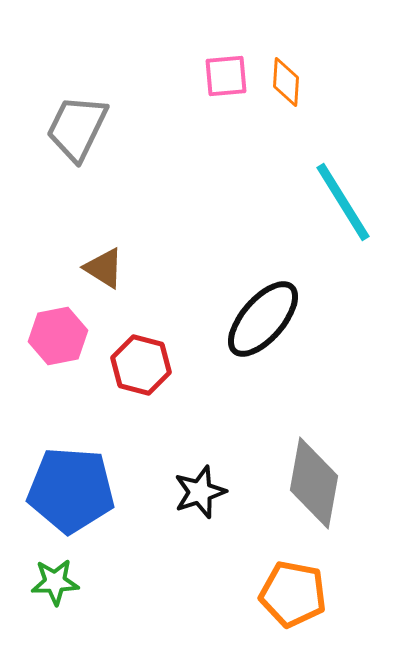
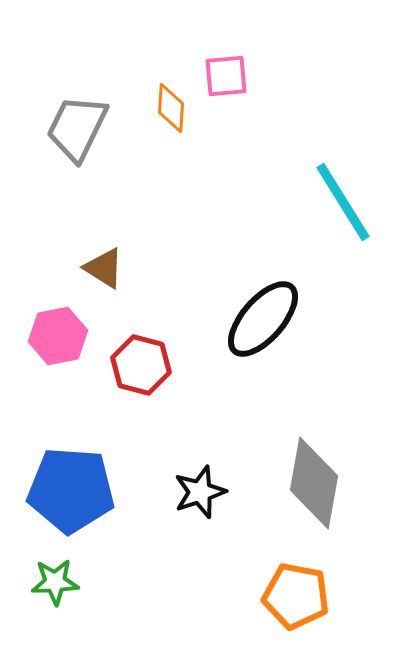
orange diamond: moved 115 px left, 26 px down
orange pentagon: moved 3 px right, 2 px down
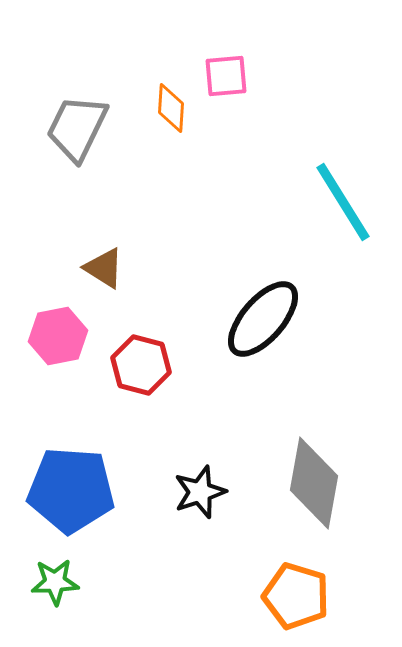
orange pentagon: rotated 6 degrees clockwise
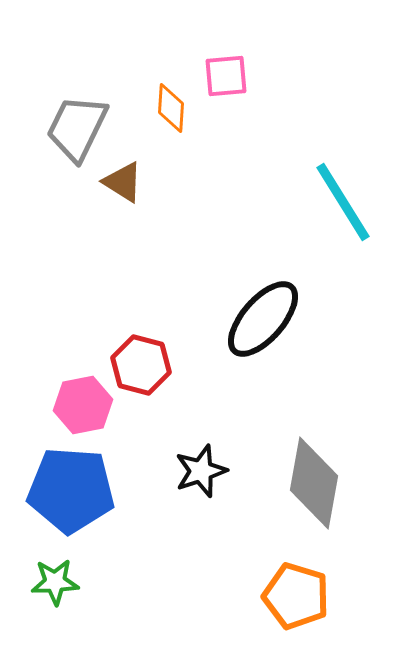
brown triangle: moved 19 px right, 86 px up
pink hexagon: moved 25 px right, 69 px down
black star: moved 1 px right, 21 px up
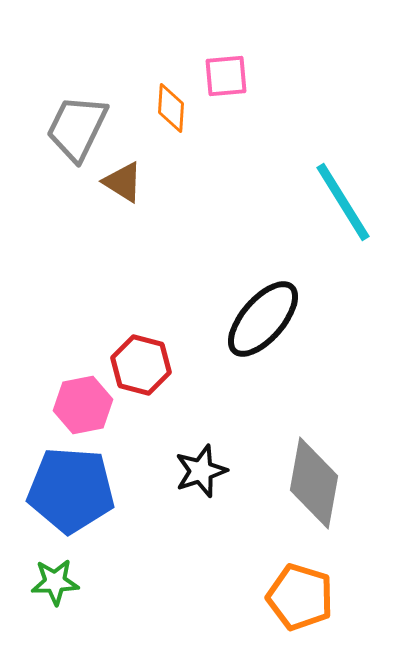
orange pentagon: moved 4 px right, 1 px down
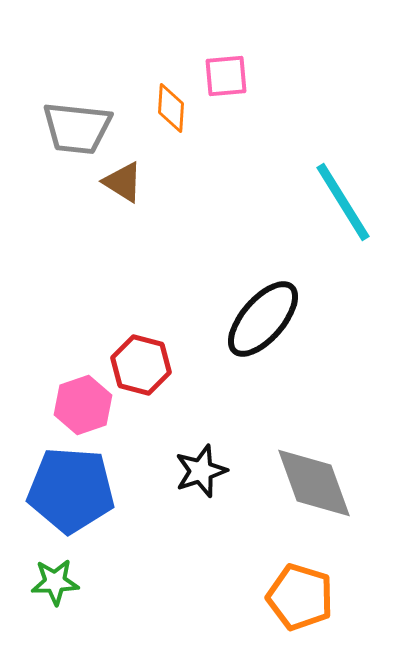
gray trapezoid: rotated 110 degrees counterclockwise
pink hexagon: rotated 8 degrees counterclockwise
gray diamond: rotated 30 degrees counterclockwise
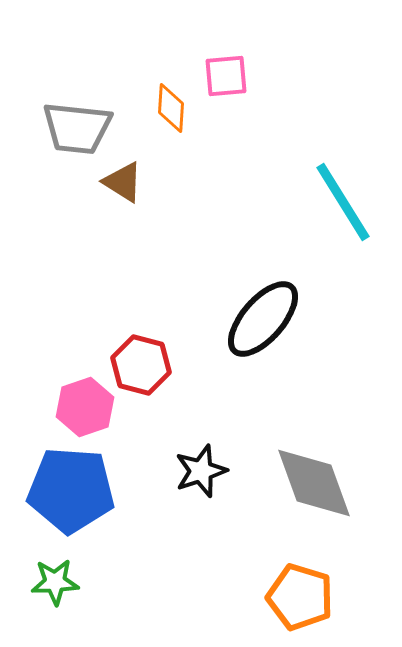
pink hexagon: moved 2 px right, 2 px down
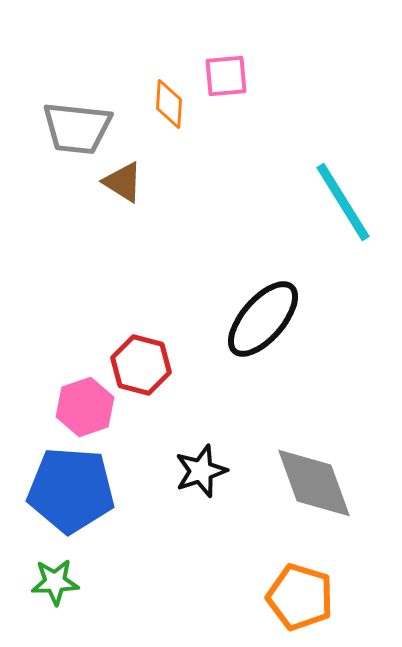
orange diamond: moved 2 px left, 4 px up
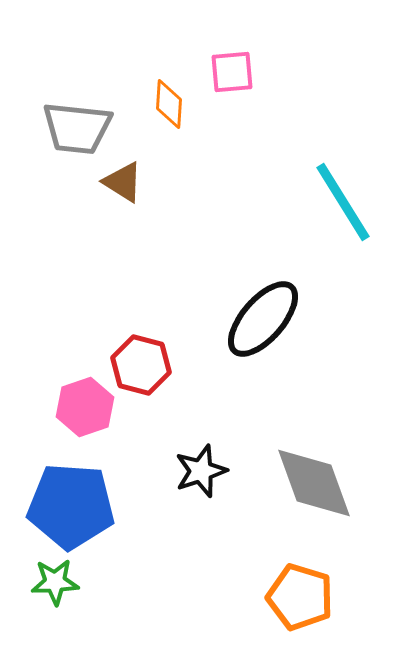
pink square: moved 6 px right, 4 px up
blue pentagon: moved 16 px down
